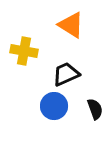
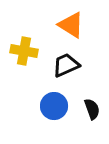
black trapezoid: moved 9 px up
black semicircle: moved 3 px left
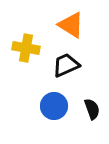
yellow cross: moved 2 px right, 3 px up
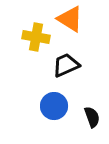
orange triangle: moved 1 px left, 6 px up
yellow cross: moved 10 px right, 11 px up
black semicircle: moved 8 px down
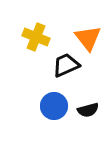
orange triangle: moved 18 px right, 19 px down; rotated 20 degrees clockwise
yellow cross: rotated 12 degrees clockwise
black semicircle: moved 4 px left, 7 px up; rotated 95 degrees clockwise
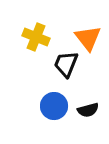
black trapezoid: moved 1 px up; rotated 44 degrees counterclockwise
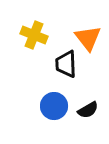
yellow cross: moved 2 px left, 2 px up
black trapezoid: rotated 24 degrees counterclockwise
black semicircle: rotated 15 degrees counterclockwise
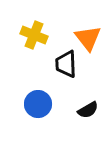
blue circle: moved 16 px left, 2 px up
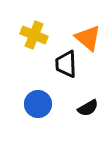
orange triangle: rotated 12 degrees counterclockwise
black semicircle: moved 2 px up
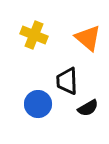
black trapezoid: moved 1 px right, 17 px down
